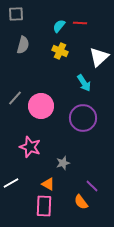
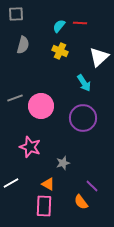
gray line: rotated 28 degrees clockwise
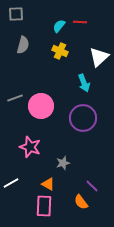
red line: moved 1 px up
cyan arrow: rotated 12 degrees clockwise
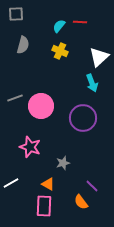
cyan arrow: moved 8 px right
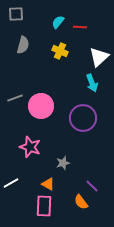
red line: moved 5 px down
cyan semicircle: moved 1 px left, 4 px up
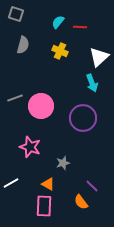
gray square: rotated 21 degrees clockwise
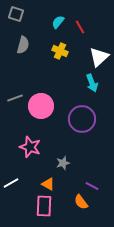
red line: rotated 56 degrees clockwise
purple circle: moved 1 px left, 1 px down
purple line: rotated 16 degrees counterclockwise
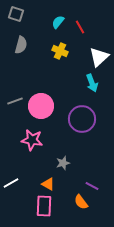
gray semicircle: moved 2 px left
gray line: moved 3 px down
pink star: moved 2 px right, 7 px up; rotated 10 degrees counterclockwise
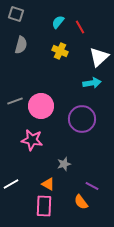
cyan arrow: rotated 78 degrees counterclockwise
gray star: moved 1 px right, 1 px down
white line: moved 1 px down
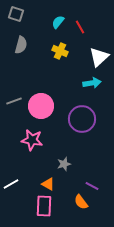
gray line: moved 1 px left
